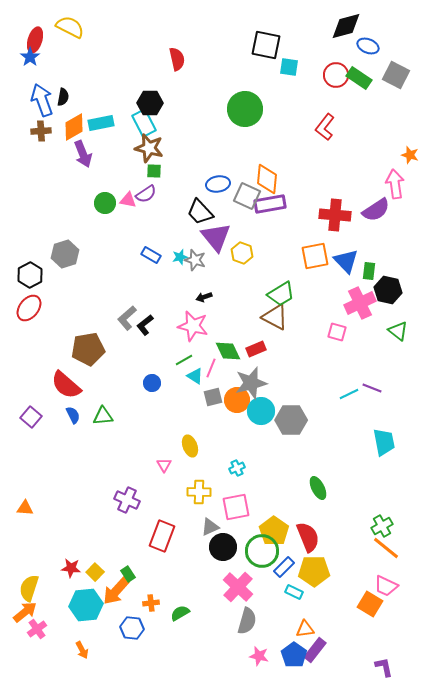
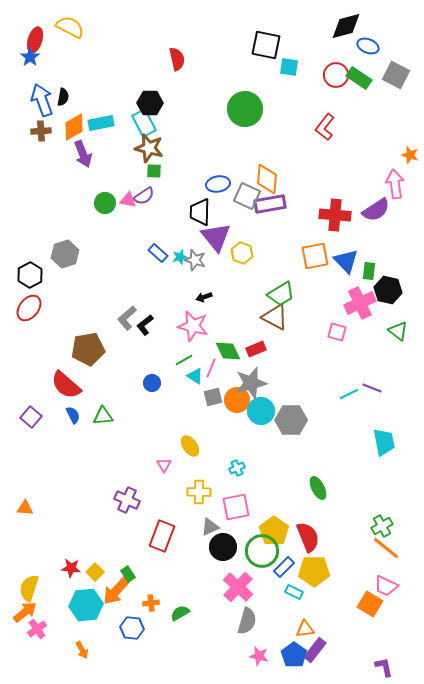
purple semicircle at (146, 194): moved 2 px left, 2 px down
black trapezoid at (200, 212): rotated 44 degrees clockwise
blue rectangle at (151, 255): moved 7 px right, 2 px up; rotated 12 degrees clockwise
yellow ellipse at (190, 446): rotated 15 degrees counterclockwise
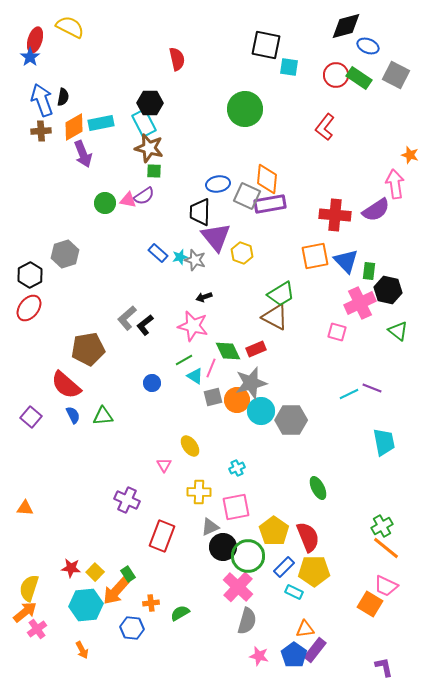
green circle at (262, 551): moved 14 px left, 5 px down
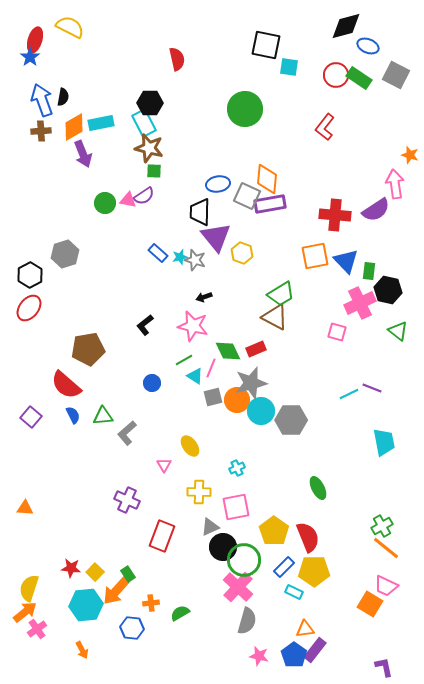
gray L-shape at (127, 318): moved 115 px down
green circle at (248, 556): moved 4 px left, 4 px down
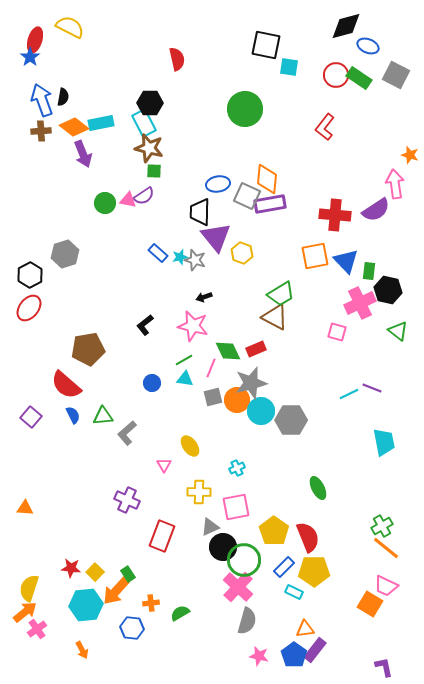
orange diamond at (74, 127): rotated 68 degrees clockwise
cyan triangle at (195, 376): moved 10 px left, 3 px down; rotated 24 degrees counterclockwise
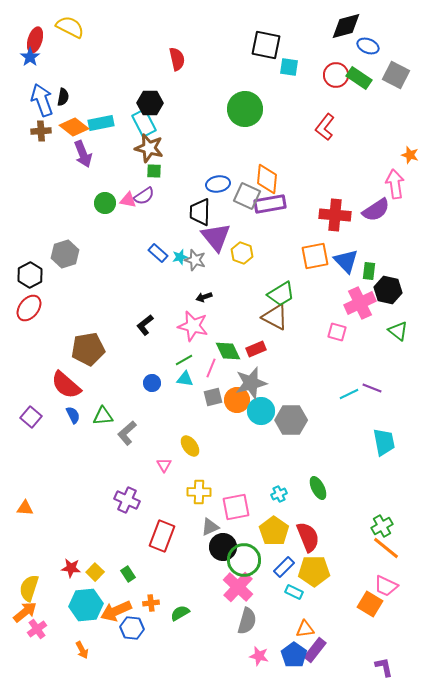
cyan cross at (237, 468): moved 42 px right, 26 px down
orange arrow at (116, 591): moved 20 px down; rotated 24 degrees clockwise
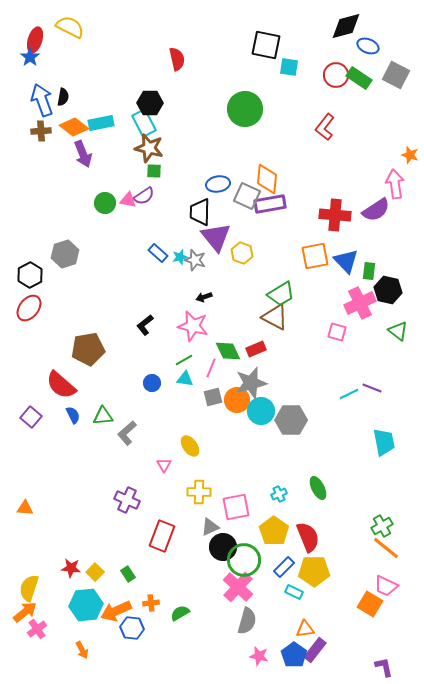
red semicircle at (66, 385): moved 5 px left
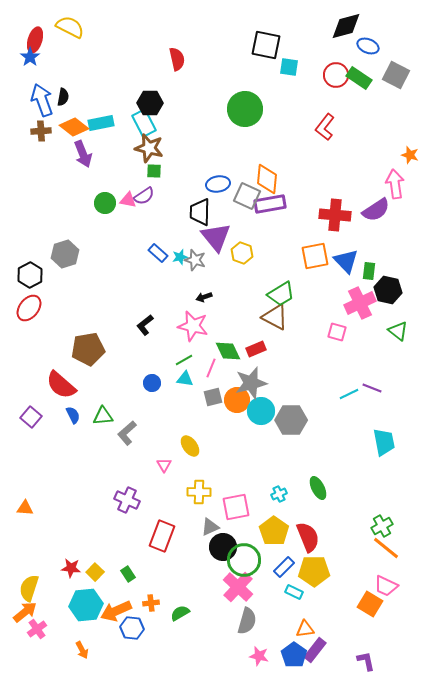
purple L-shape at (384, 667): moved 18 px left, 6 px up
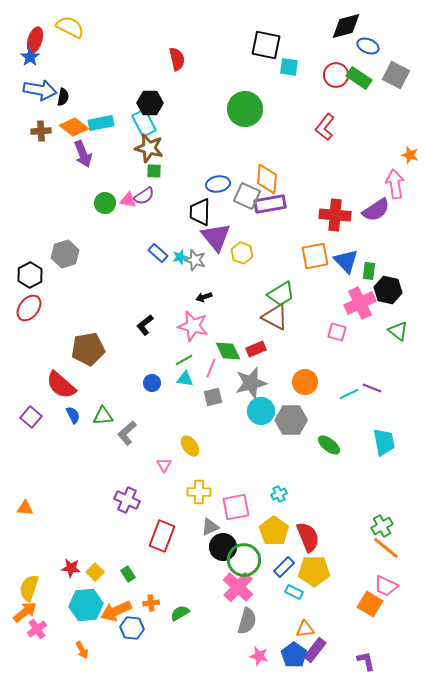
blue arrow at (42, 100): moved 2 px left, 10 px up; rotated 120 degrees clockwise
orange circle at (237, 400): moved 68 px right, 18 px up
green ellipse at (318, 488): moved 11 px right, 43 px up; rotated 25 degrees counterclockwise
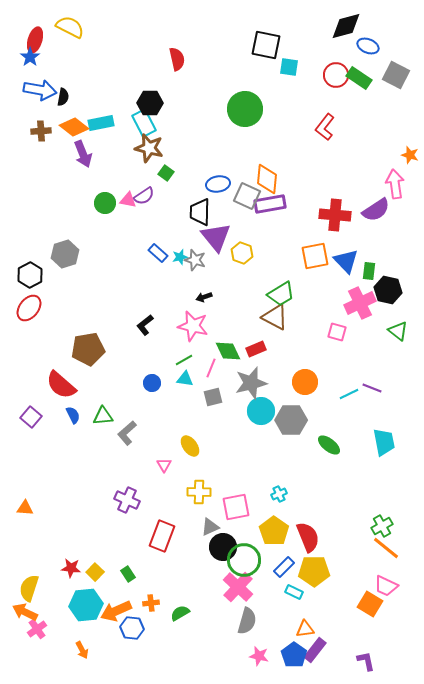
green square at (154, 171): moved 12 px right, 2 px down; rotated 35 degrees clockwise
orange arrow at (25, 612): rotated 115 degrees counterclockwise
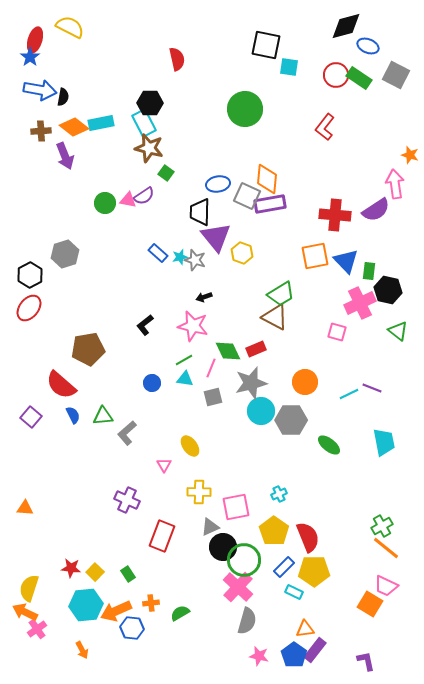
purple arrow at (83, 154): moved 18 px left, 2 px down
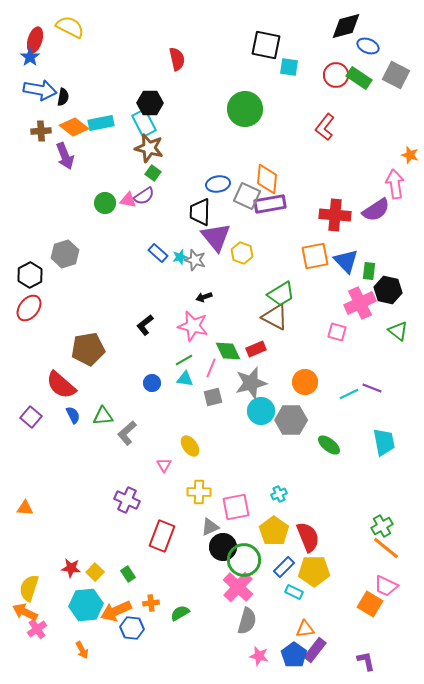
green square at (166, 173): moved 13 px left
